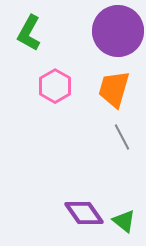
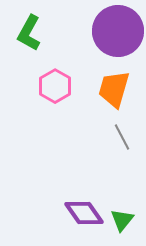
green triangle: moved 2 px left, 1 px up; rotated 30 degrees clockwise
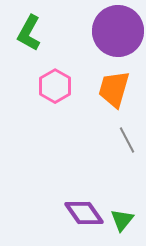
gray line: moved 5 px right, 3 px down
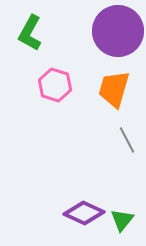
green L-shape: moved 1 px right
pink hexagon: moved 1 px up; rotated 12 degrees counterclockwise
purple diamond: rotated 30 degrees counterclockwise
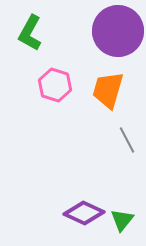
orange trapezoid: moved 6 px left, 1 px down
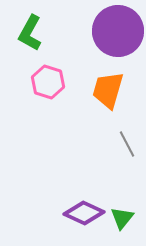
pink hexagon: moved 7 px left, 3 px up
gray line: moved 4 px down
green triangle: moved 2 px up
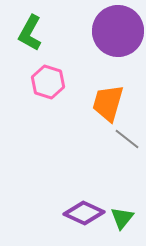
orange trapezoid: moved 13 px down
gray line: moved 5 px up; rotated 24 degrees counterclockwise
